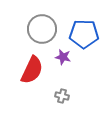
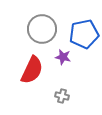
blue pentagon: rotated 12 degrees counterclockwise
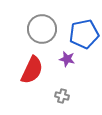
purple star: moved 4 px right, 2 px down
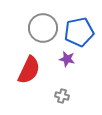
gray circle: moved 1 px right, 1 px up
blue pentagon: moved 5 px left, 2 px up
red semicircle: moved 3 px left
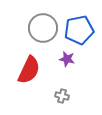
blue pentagon: moved 2 px up
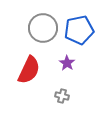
purple star: moved 4 px down; rotated 21 degrees clockwise
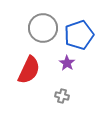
blue pentagon: moved 5 px down; rotated 8 degrees counterclockwise
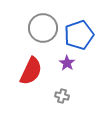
red semicircle: moved 2 px right, 1 px down
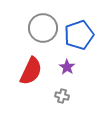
purple star: moved 4 px down
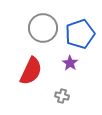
blue pentagon: moved 1 px right, 1 px up
purple star: moved 3 px right, 4 px up
